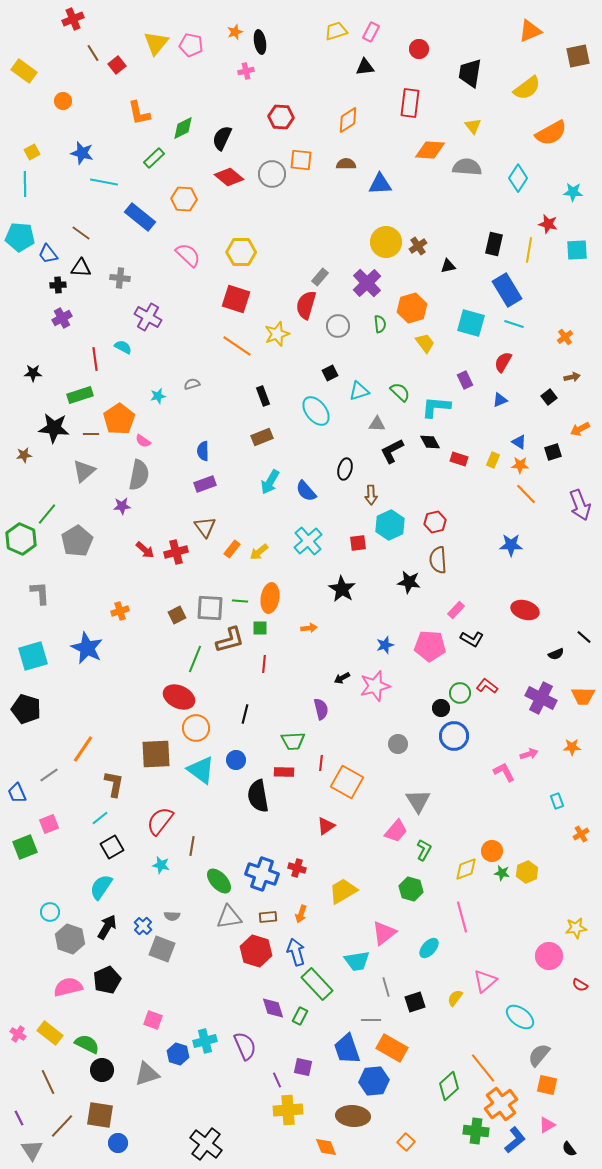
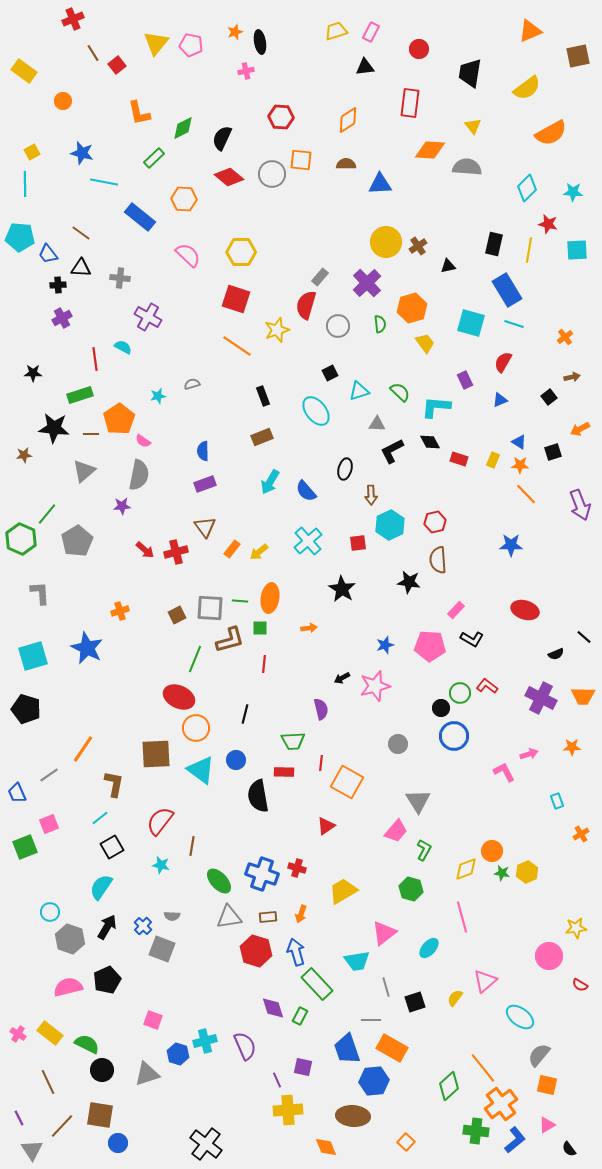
cyan diamond at (518, 178): moved 9 px right, 10 px down; rotated 12 degrees clockwise
yellow star at (277, 334): moved 4 px up
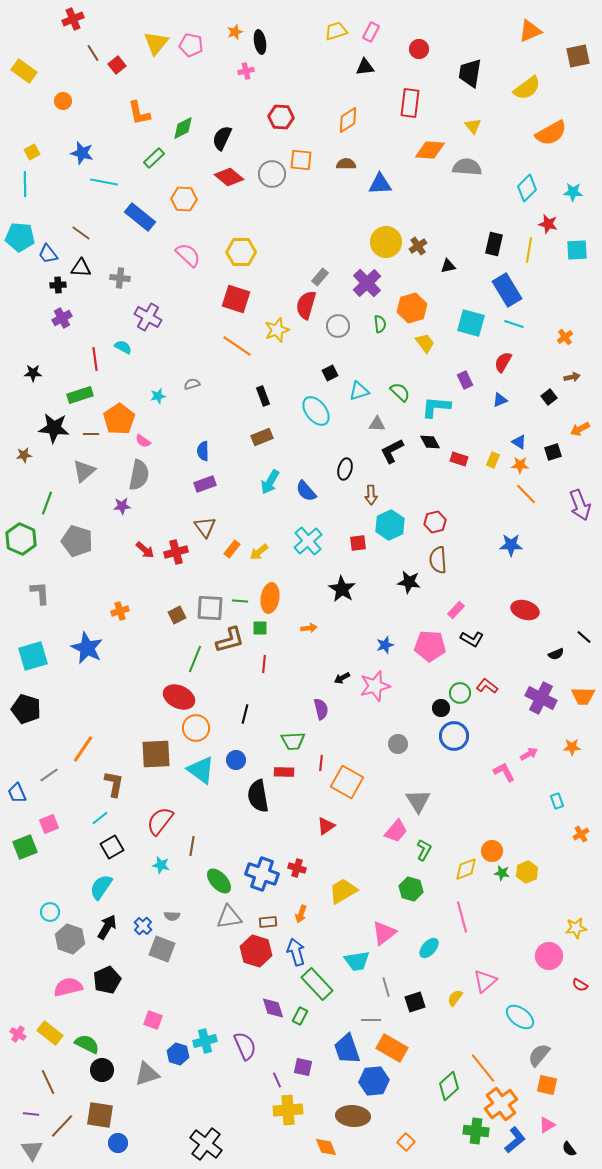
green line at (47, 514): moved 11 px up; rotated 20 degrees counterclockwise
gray pentagon at (77, 541): rotated 24 degrees counterclockwise
pink arrow at (529, 754): rotated 12 degrees counterclockwise
brown rectangle at (268, 917): moved 5 px down
purple line at (19, 1118): moved 12 px right, 4 px up; rotated 56 degrees counterclockwise
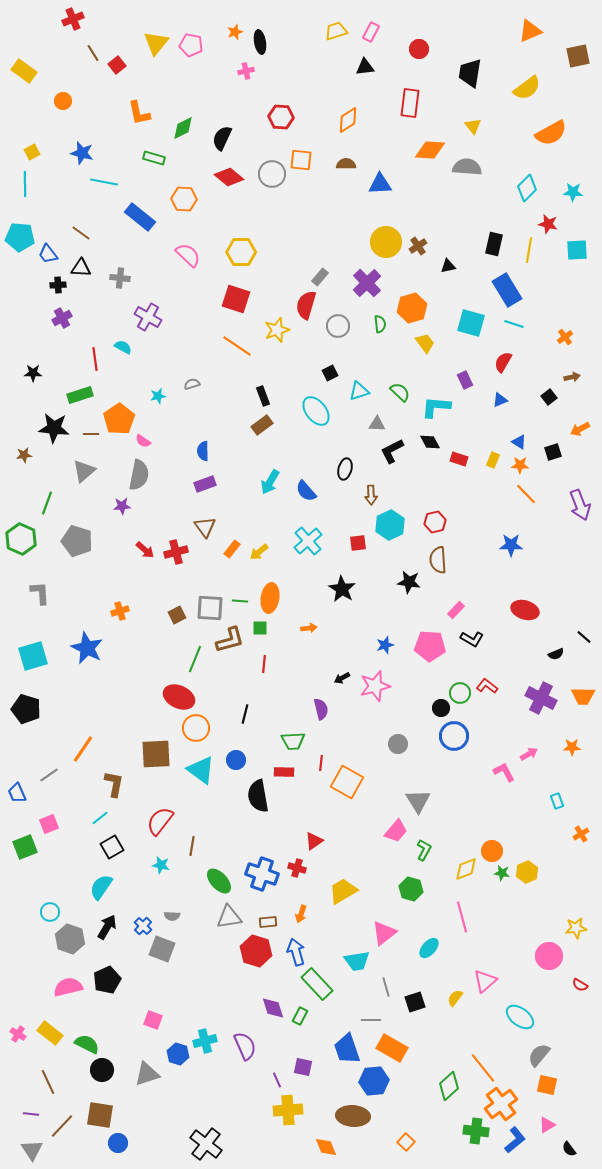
green rectangle at (154, 158): rotated 60 degrees clockwise
brown rectangle at (262, 437): moved 12 px up; rotated 15 degrees counterclockwise
red triangle at (326, 826): moved 12 px left, 15 px down
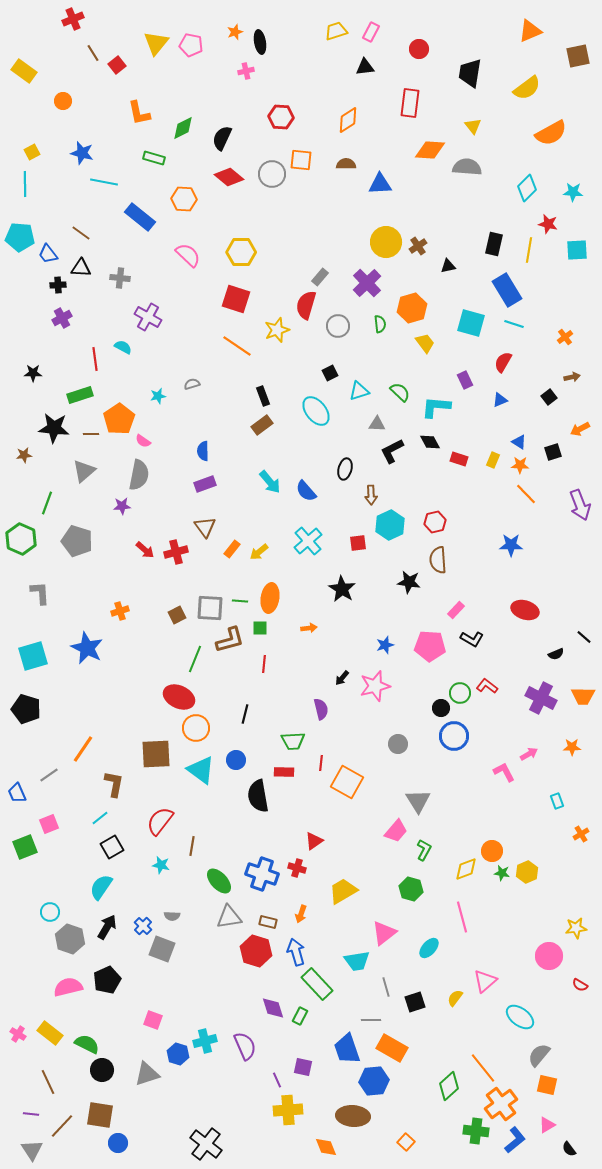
cyan arrow at (270, 482): rotated 70 degrees counterclockwise
black arrow at (342, 678): rotated 21 degrees counterclockwise
brown rectangle at (268, 922): rotated 18 degrees clockwise
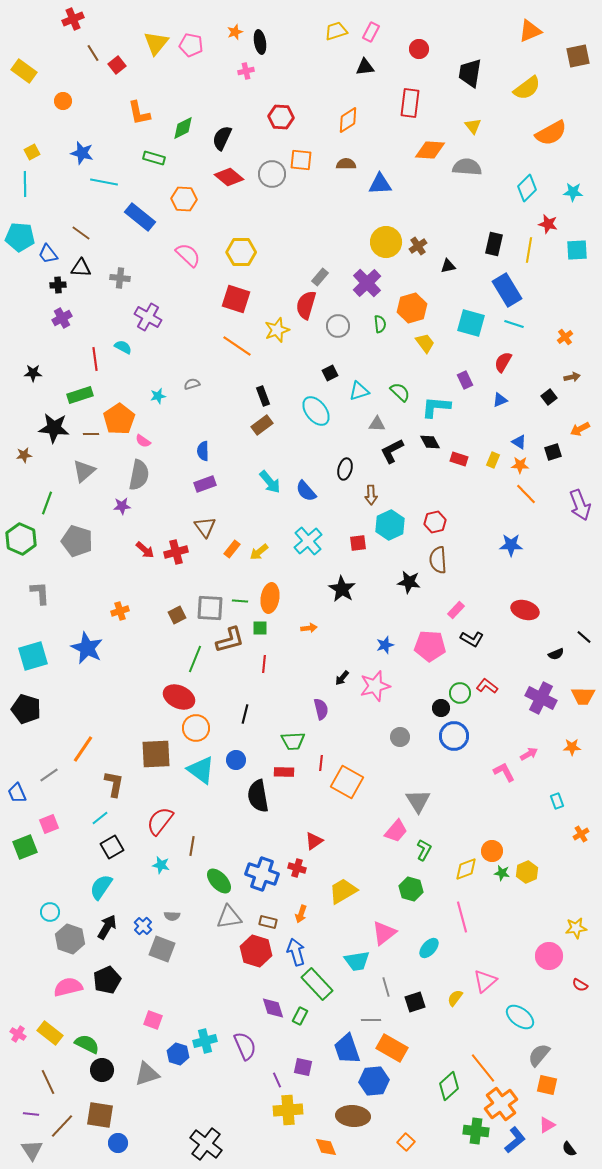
gray circle at (398, 744): moved 2 px right, 7 px up
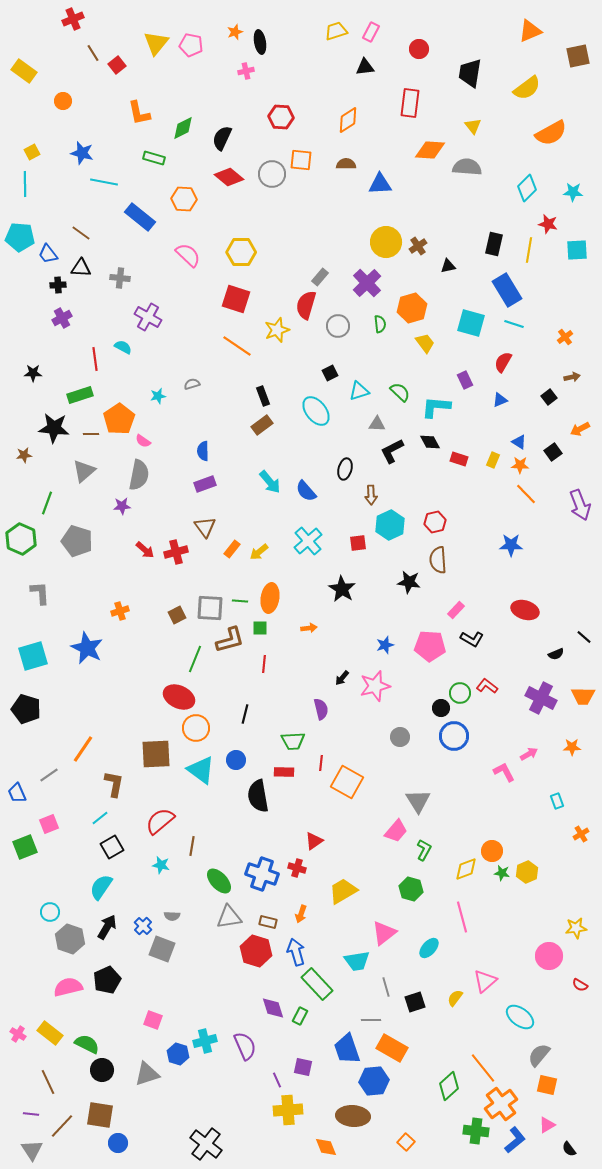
black square at (553, 452): rotated 18 degrees counterclockwise
red semicircle at (160, 821): rotated 12 degrees clockwise
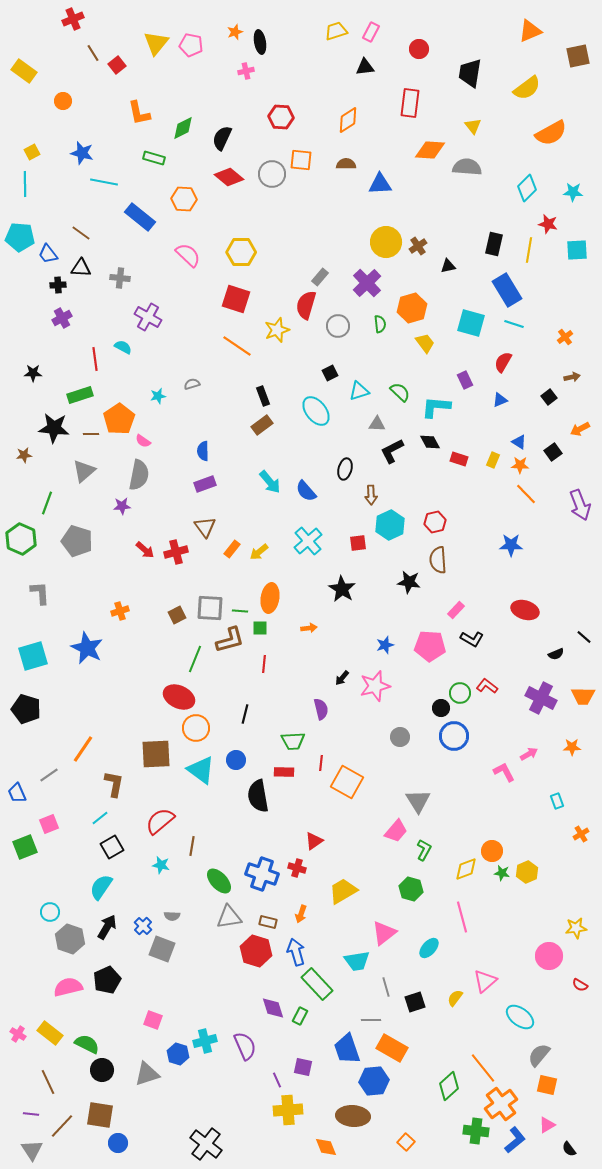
green line at (240, 601): moved 10 px down
